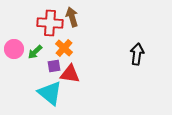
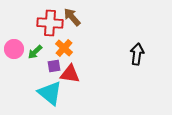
brown arrow: rotated 24 degrees counterclockwise
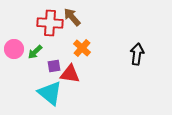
orange cross: moved 18 px right
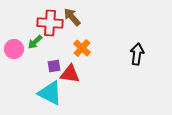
green arrow: moved 10 px up
cyan triangle: rotated 12 degrees counterclockwise
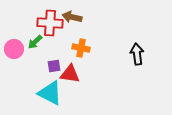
brown arrow: rotated 36 degrees counterclockwise
orange cross: moved 1 px left; rotated 30 degrees counterclockwise
black arrow: rotated 15 degrees counterclockwise
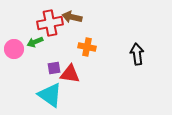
red cross: rotated 15 degrees counterclockwise
green arrow: rotated 21 degrees clockwise
orange cross: moved 6 px right, 1 px up
purple square: moved 2 px down
cyan triangle: moved 2 px down; rotated 8 degrees clockwise
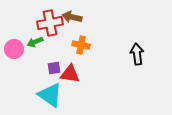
orange cross: moved 6 px left, 2 px up
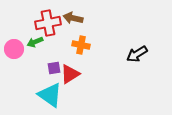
brown arrow: moved 1 px right, 1 px down
red cross: moved 2 px left
black arrow: rotated 115 degrees counterclockwise
red triangle: rotated 40 degrees counterclockwise
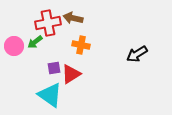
green arrow: rotated 14 degrees counterclockwise
pink circle: moved 3 px up
red triangle: moved 1 px right
